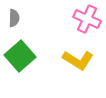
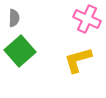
green square: moved 5 px up
yellow L-shape: rotated 132 degrees clockwise
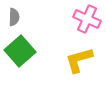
gray semicircle: moved 1 px up
yellow L-shape: moved 1 px right
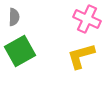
green square: rotated 12 degrees clockwise
yellow L-shape: moved 2 px right, 4 px up
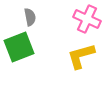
gray semicircle: moved 16 px right; rotated 12 degrees counterclockwise
green square: moved 1 px left, 4 px up; rotated 8 degrees clockwise
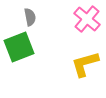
pink cross: rotated 16 degrees clockwise
yellow L-shape: moved 4 px right, 8 px down
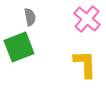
yellow L-shape: rotated 104 degrees clockwise
